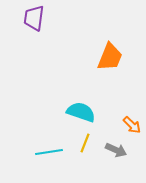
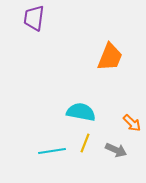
cyan semicircle: rotated 8 degrees counterclockwise
orange arrow: moved 2 px up
cyan line: moved 3 px right, 1 px up
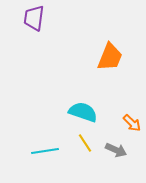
cyan semicircle: moved 2 px right; rotated 8 degrees clockwise
yellow line: rotated 54 degrees counterclockwise
cyan line: moved 7 px left
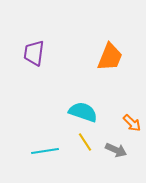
purple trapezoid: moved 35 px down
yellow line: moved 1 px up
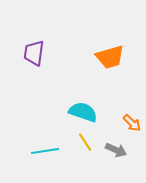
orange trapezoid: rotated 52 degrees clockwise
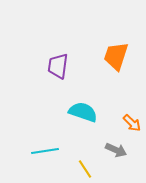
purple trapezoid: moved 24 px right, 13 px down
orange trapezoid: moved 6 px right, 1 px up; rotated 124 degrees clockwise
yellow line: moved 27 px down
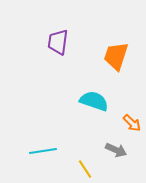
purple trapezoid: moved 24 px up
cyan semicircle: moved 11 px right, 11 px up
cyan line: moved 2 px left
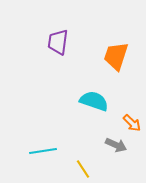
gray arrow: moved 5 px up
yellow line: moved 2 px left
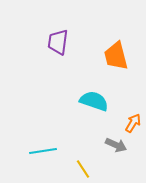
orange trapezoid: rotated 32 degrees counterclockwise
orange arrow: moved 1 px right; rotated 102 degrees counterclockwise
